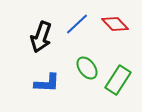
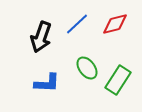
red diamond: rotated 60 degrees counterclockwise
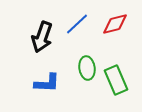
black arrow: moved 1 px right
green ellipse: rotated 30 degrees clockwise
green rectangle: moved 2 px left; rotated 56 degrees counterclockwise
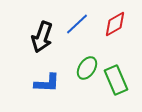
red diamond: rotated 16 degrees counterclockwise
green ellipse: rotated 40 degrees clockwise
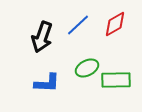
blue line: moved 1 px right, 1 px down
green ellipse: rotated 30 degrees clockwise
green rectangle: rotated 68 degrees counterclockwise
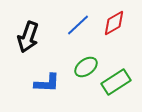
red diamond: moved 1 px left, 1 px up
black arrow: moved 14 px left
green ellipse: moved 1 px left, 1 px up; rotated 10 degrees counterclockwise
green rectangle: moved 2 px down; rotated 32 degrees counterclockwise
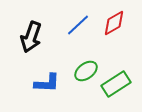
black arrow: moved 3 px right
green ellipse: moved 4 px down
green rectangle: moved 2 px down
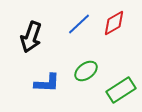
blue line: moved 1 px right, 1 px up
green rectangle: moved 5 px right, 6 px down
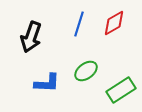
blue line: rotated 30 degrees counterclockwise
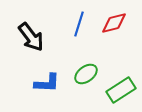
red diamond: rotated 16 degrees clockwise
black arrow: rotated 56 degrees counterclockwise
green ellipse: moved 3 px down
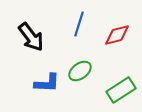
red diamond: moved 3 px right, 12 px down
green ellipse: moved 6 px left, 3 px up
